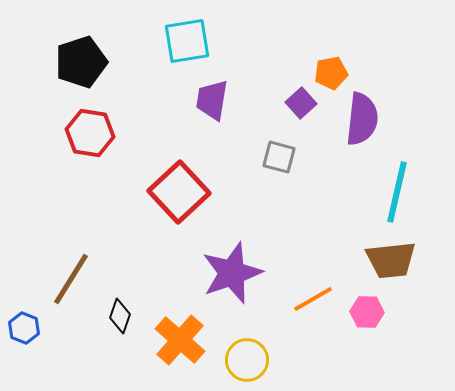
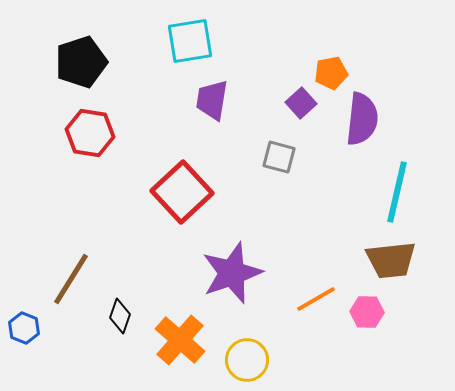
cyan square: moved 3 px right
red square: moved 3 px right
orange line: moved 3 px right
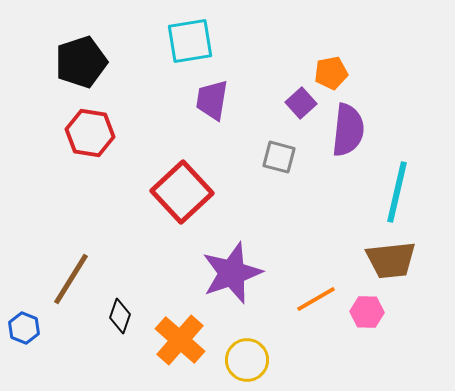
purple semicircle: moved 14 px left, 11 px down
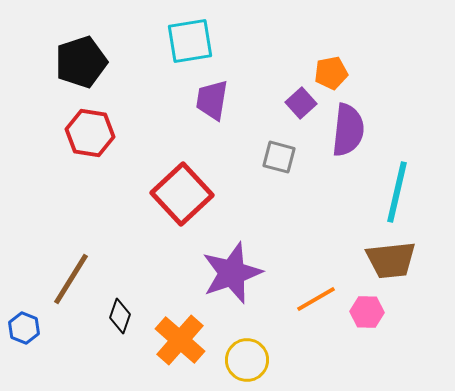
red square: moved 2 px down
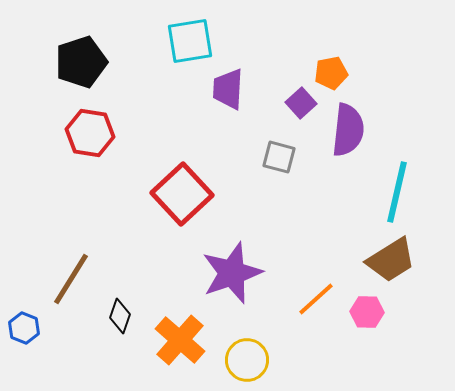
purple trapezoid: moved 16 px right, 11 px up; rotated 6 degrees counterclockwise
brown trapezoid: rotated 26 degrees counterclockwise
orange line: rotated 12 degrees counterclockwise
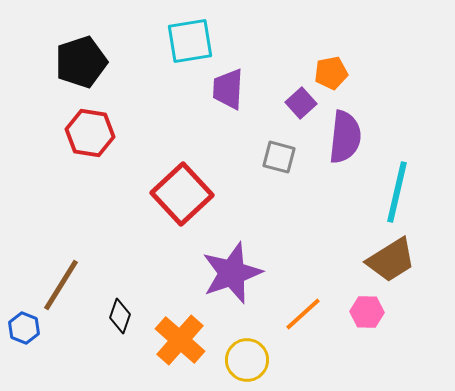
purple semicircle: moved 3 px left, 7 px down
brown line: moved 10 px left, 6 px down
orange line: moved 13 px left, 15 px down
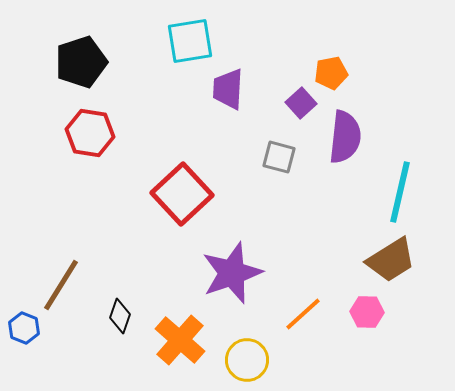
cyan line: moved 3 px right
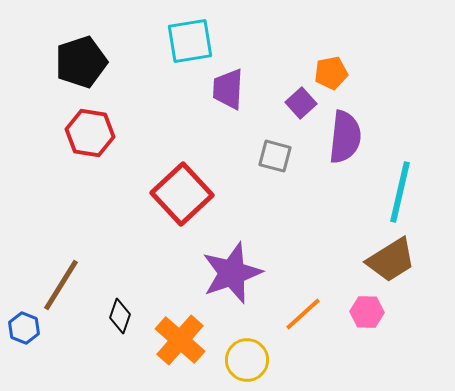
gray square: moved 4 px left, 1 px up
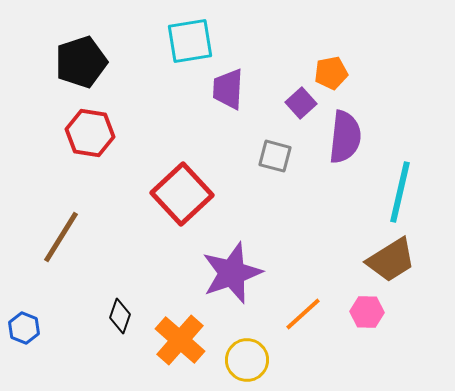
brown line: moved 48 px up
